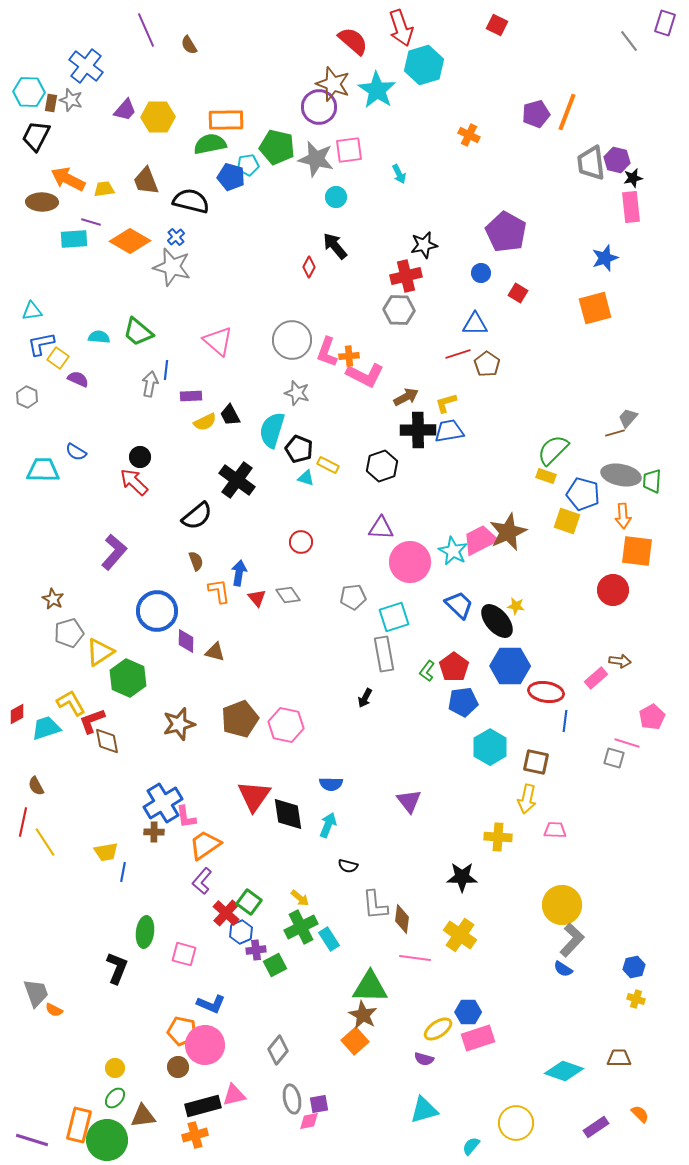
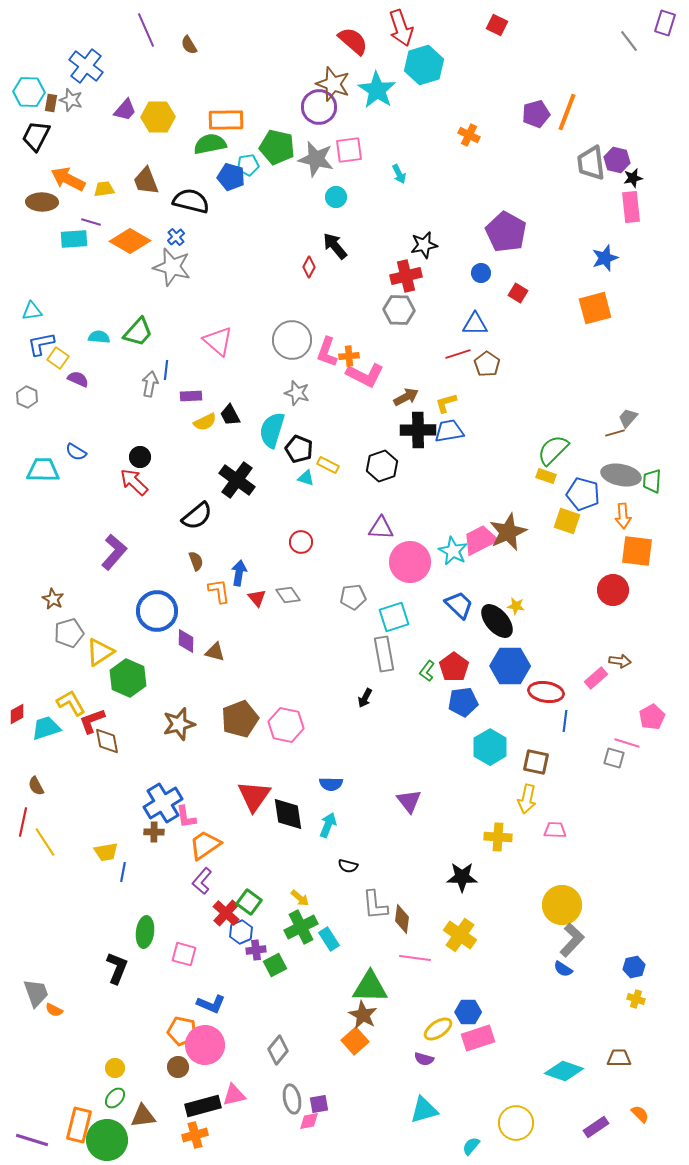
green trapezoid at (138, 332): rotated 88 degrees counterclockwise
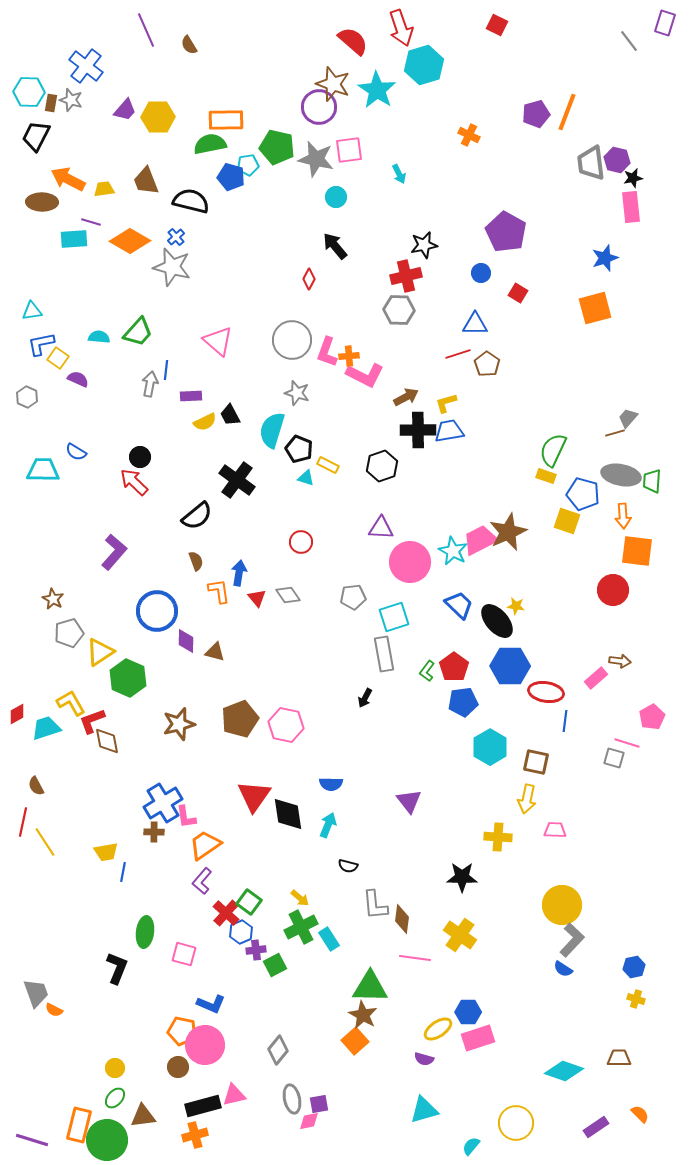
red diamond at (309, 267): moved 12 px down
green semicircle at (553, 450): rotated 20 degrees counterclockwise
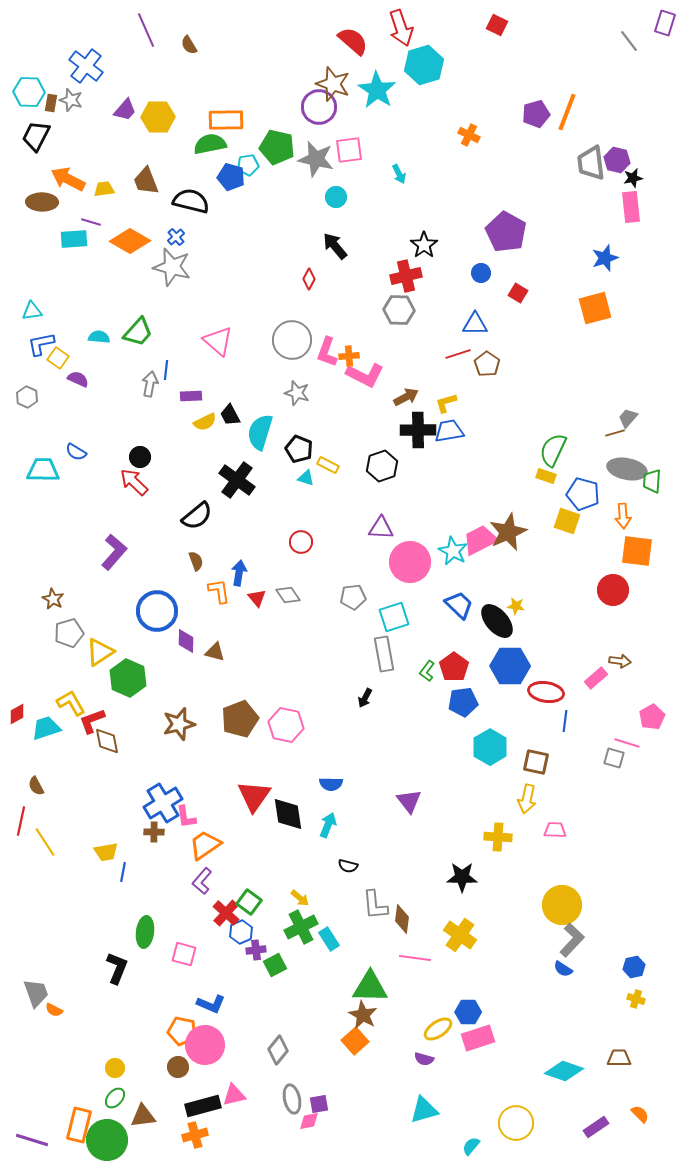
black star at (424, 245): rotated 24 degrees counterclockwise
cyan semicircle at (272, 430): moved 12 px left, 2 px down
gray ellipse at (621, 475): moved 6 px right, 6 px up
red line at (23, 822): moved 2 px left, 1 px up
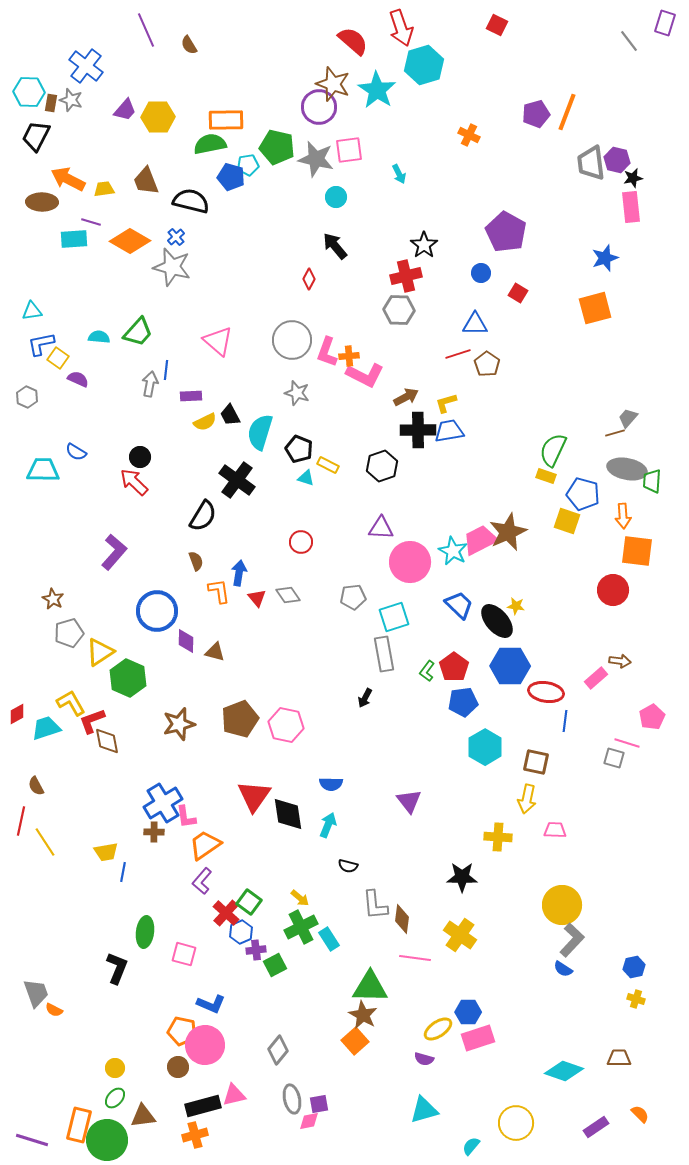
black semicircle at (197, 516): moved 6 px right; rotated 20 degrees counterclockwise
cyan hexagon at (490, 747): moved 5 px left
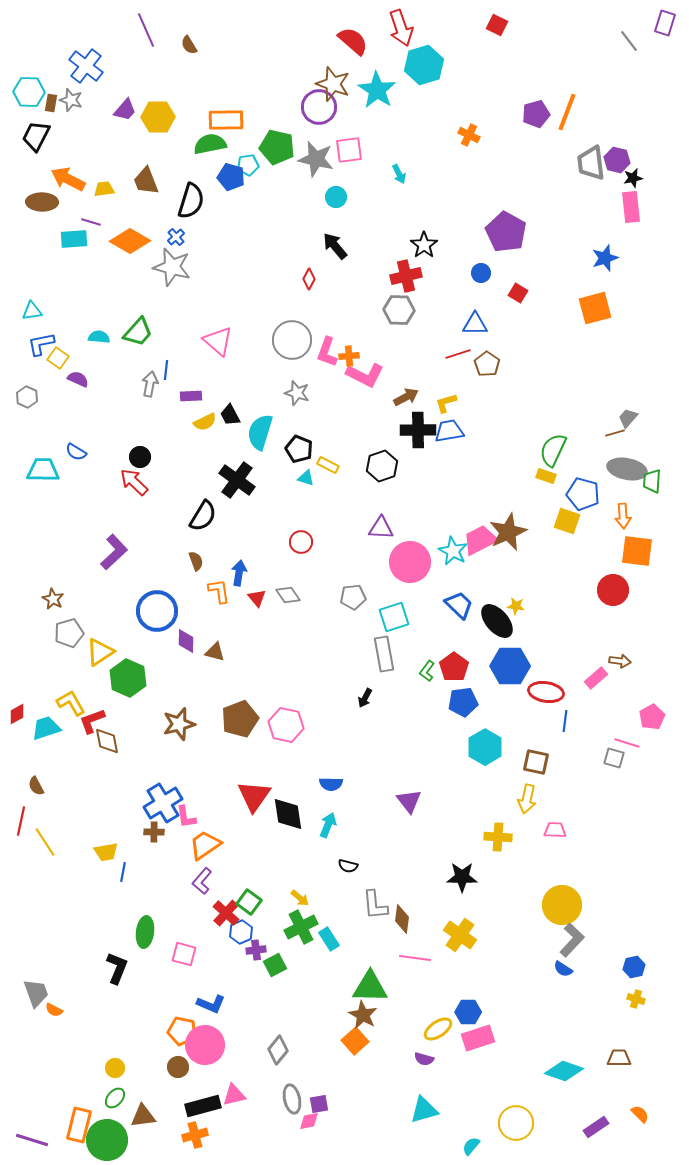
black semicircle at (191, 201): rotated 93 degrees clockwise
purple L-shape at (114, 552): rotated 6 degrees clockwise
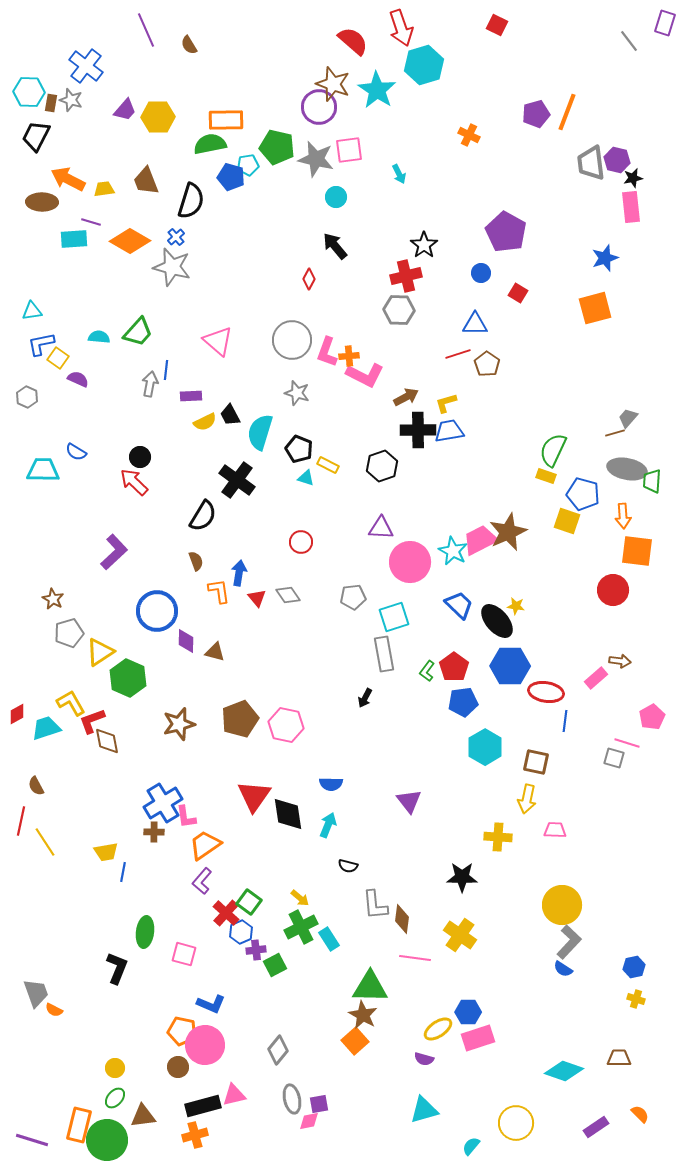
gray L-shape at (572, 940): moved 3 px left, 2 px down
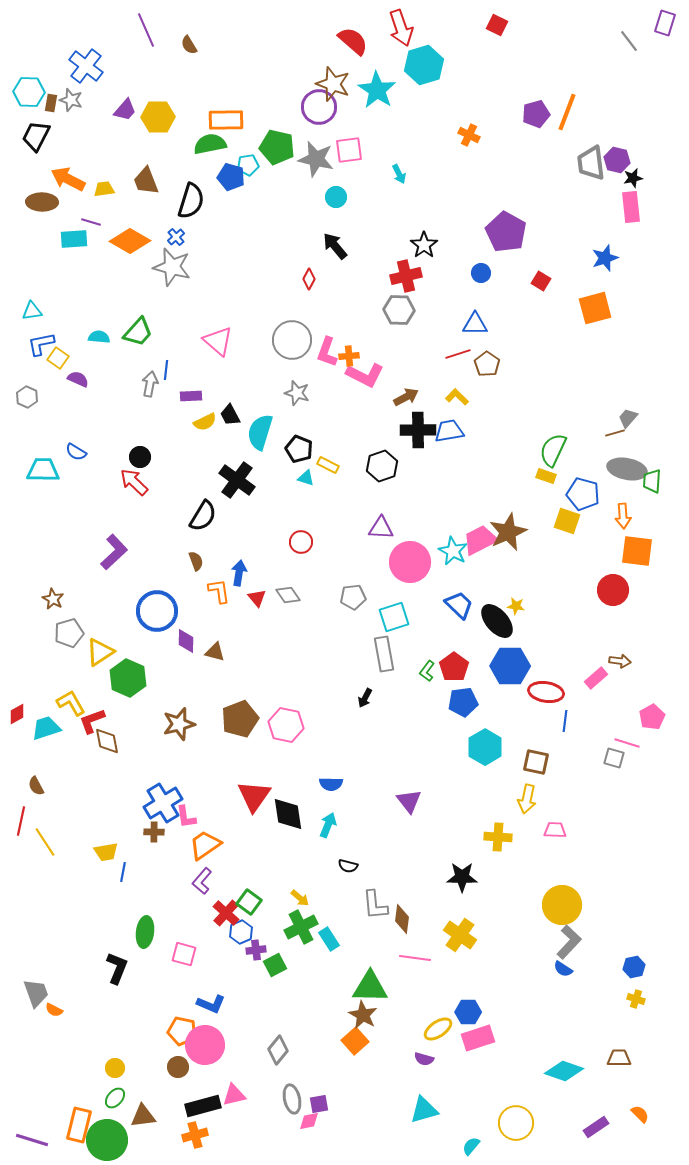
red square at (518, 293): moved 23 px right, 12 px up
yellow L-shape at (446, 403): moved 11 px right, 6 px up; rotated 60 degrees clockwise
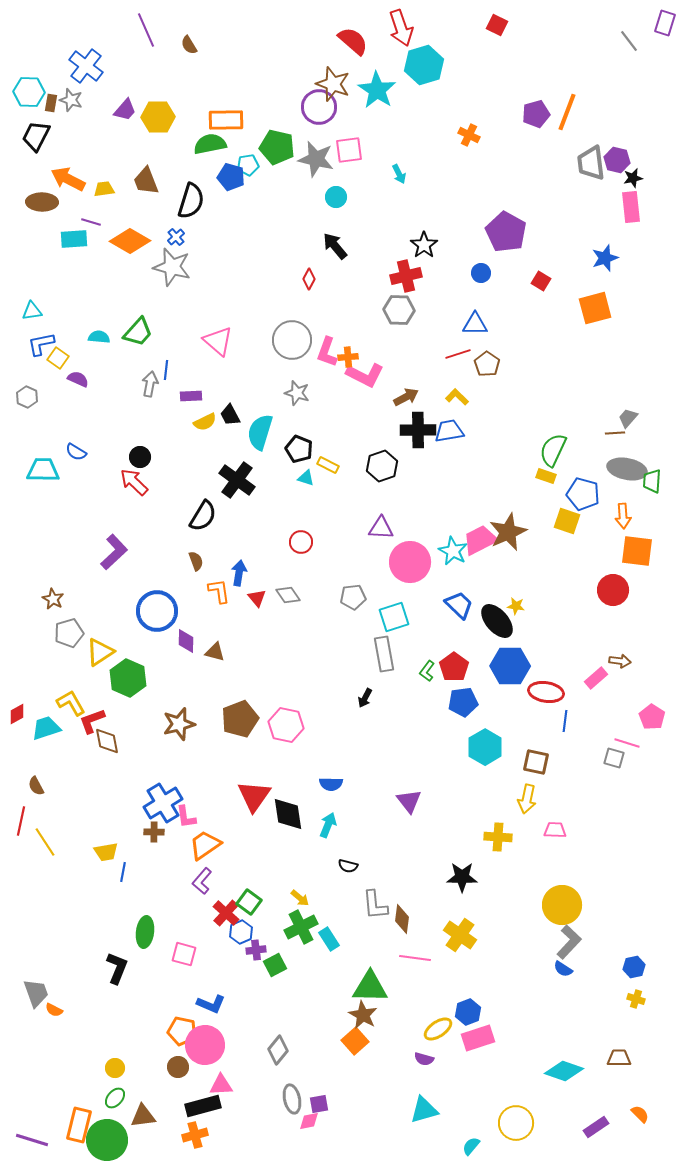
orange cross at (349, 356): moved 1 px left, 1 px down
brown line at (615, 433): rotated 12 degrees clockwise
pink pentagon at (652, 717): rotated 10 degrees counterclockwise
blue hexagon at (468, 1012): rotated 20 degrees counterclockwise
pink triangle at (234, 1095): moved 13 px left, 10 px up; rotated 10 degrees clockwise
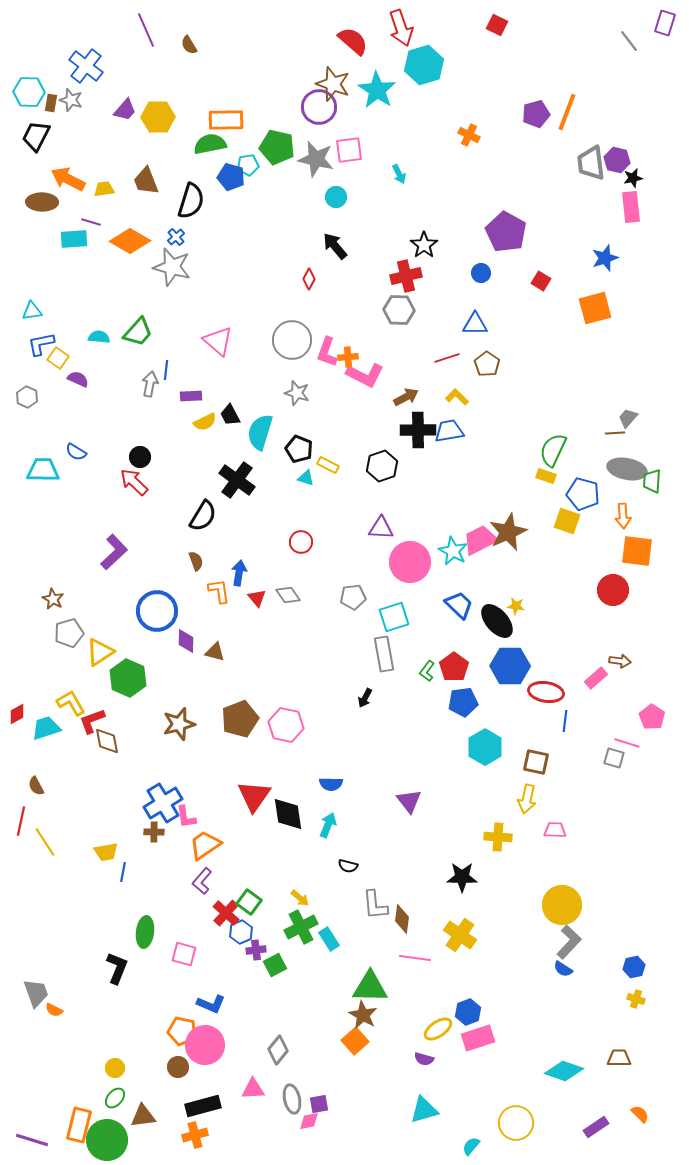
red line at (458, 354): moved 11 px left, 4 px down
pink triangle at (221, 1085): moved 32 px right, 4 px down
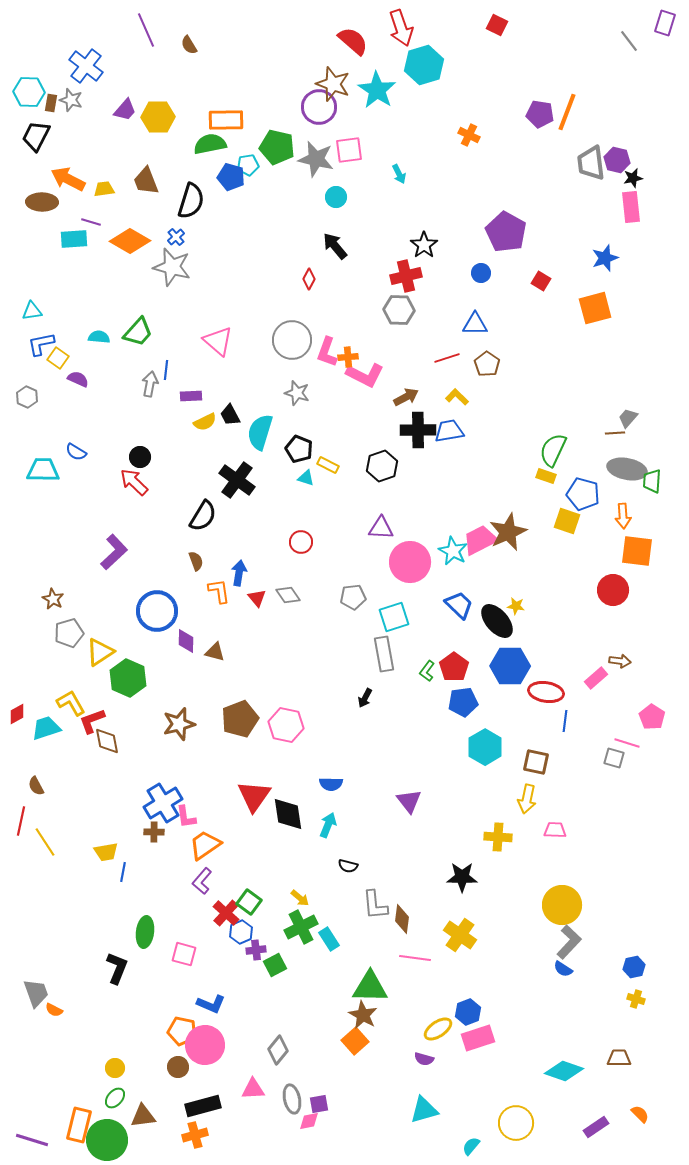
purple pentagon at (536, 114): moved 4 px right; rotated 24 degrees clockwise
